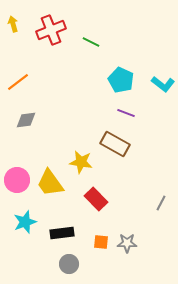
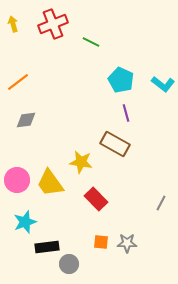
red cross: moved 2 px right, 6 px up
purple line: rotated 54 degrees clockwise
black rectangle: moved 15 px left, 14 px down
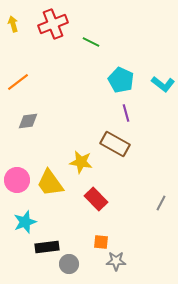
gray diamond: moved 2 px right, 1 px down
gray star: moved 11 px left, 18 px down
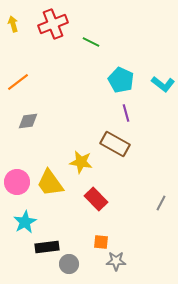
pink circle: moved 2 px down
cyan star: rotated 10 degrees counterclockwise
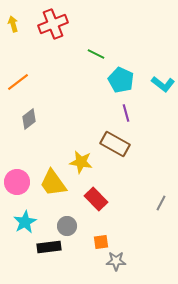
green line: moved 5 px right, 12 px down
gray diamond: moved 1 px right, 2 px up; rotated 30 degrees counterclockwise
yellow trapezoid: moved 3 px right
orange square: rotated 14 degrees counterclockwise
black rectangle: moved 2 px right
gray circle: moved 2 px left, 38 px up
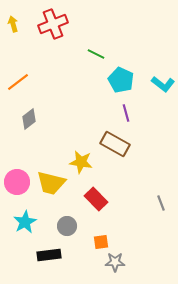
yellow trapezoid: moved 2 px left; rotated 40 degrees counterclockwise
gray line: rotated 49 degrees counterclockwise
black rectangle: moved 8 px down
gray star: moved 1 px left, 1 px down
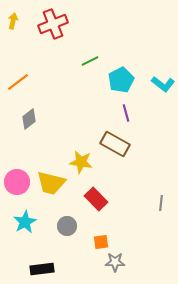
yellow arrow: moved 3 px up; rotated 28 degrees clockwise
green line: moved 6 px left, 7 px down; rotated 54 degrees counterclockwise
cyan pentagon: rotated 20 degrees clockwise
gray line: rotated 28 degrees clockwise
black rectangle: moved 7 px left, 14 px down
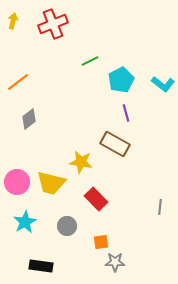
gray line: moved 1 px left, 4 px down
black rectangle: moved 1 px left, 3 px up; rotated 15 degrees clockwise
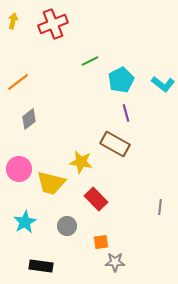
pink circle: moved 2 px right, 13 px up
